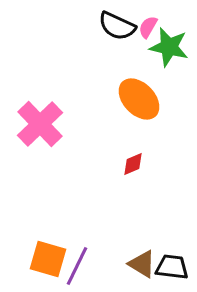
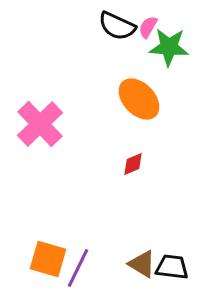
green star: rotated 9 degrees counterclockwise
purple line: moved 1 px right, 2 px down
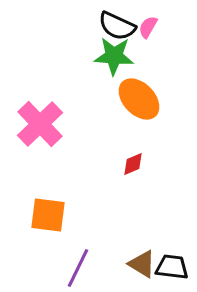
green star: moved 55 px left, 9 px down
orange square: moved 44 px up; rotated 9 degrees counterclockwise
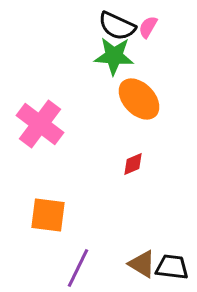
pink cross: rotated 9 degrees counterclockwise
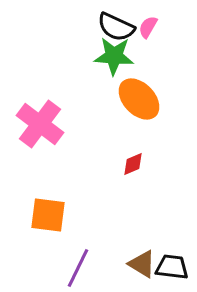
black semicircle: moved 1 px left, 1 px down
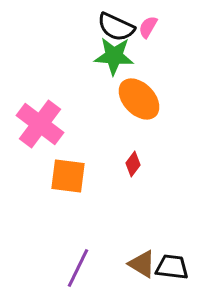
red diamond: rotated 30 degrees counterclockwise
orange square: moved 20 px right, 39 px up
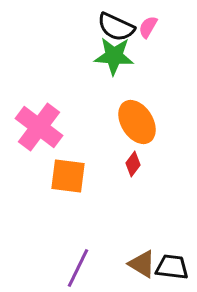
orange ellipse: moved 2 px left, 23 px down; rotated 12 degrees clockwise
pink cross: moved 1 px left, 3 px down
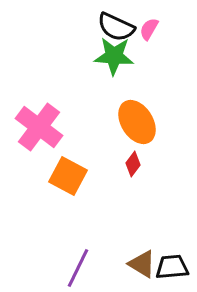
pink semicircle: moved 1 px right, 2 px down
orange square: rotated 21 degrees clockwise
black trapezoid: rotated 12 degrees counterclockwise
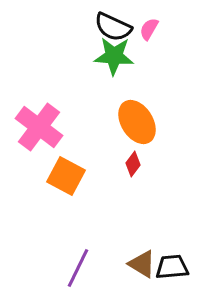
black semicircle: moved 3 px left
orange square: moved 2 px left
